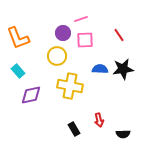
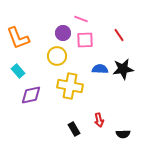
pink line: rotated 40 degrees clockwise
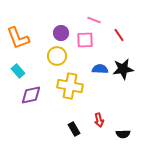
pink line: moved 13 px right, 1 px down
purple circle: moved 2 px left
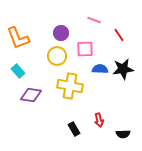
pink square: moved 9 px down
purple diamond: rotated 20 degrees clockwise
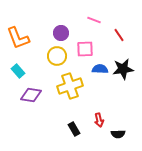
yellow cross: rotated 30 degrees counterclockwise
black semicircle: moved 5 px left
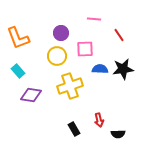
pink line: moved 1 px up; rotated 16 degrees counterclockwise
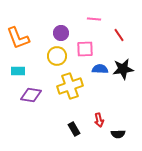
cyan rectangle: rotated 48 degrees counterclockwise
